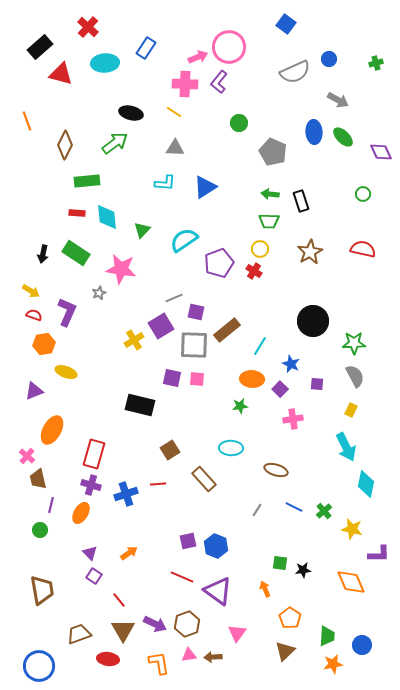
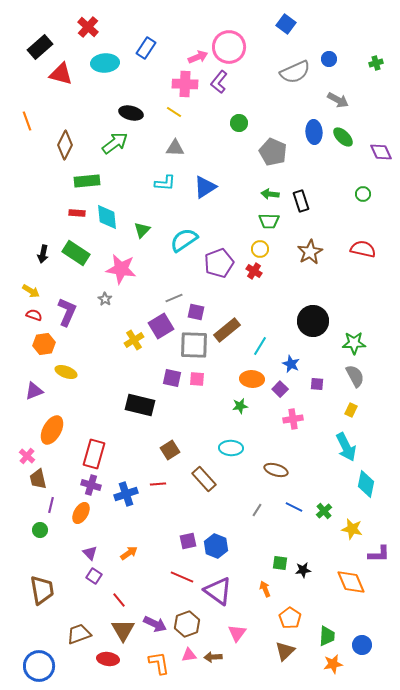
gray star at (99, 293): moved 6 px right, 6 px down; rotated 16 degrees counterclockwise
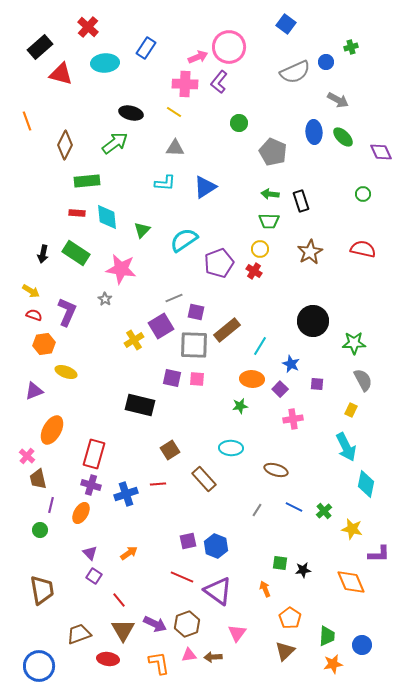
blue circle at (329, 59): moved 3 px left, 3 px down
green cross at (376, 63): moved 25 px left, 16 px up
gray semicircle at (355, 376): moved 8 px right, 4 px down
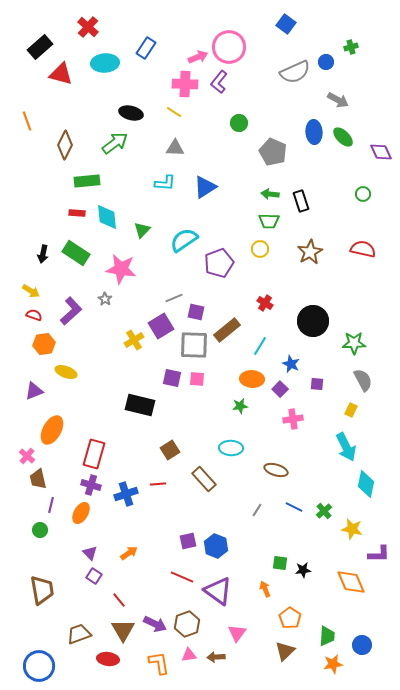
red cross at (254, 271): moved 11 px right, 32 px down
purple L-shape at (67, 312): moved 4 px right, 1 px up; rotated 24 degrees clockwise
brown arrow at (213, 657): moved 3 px right
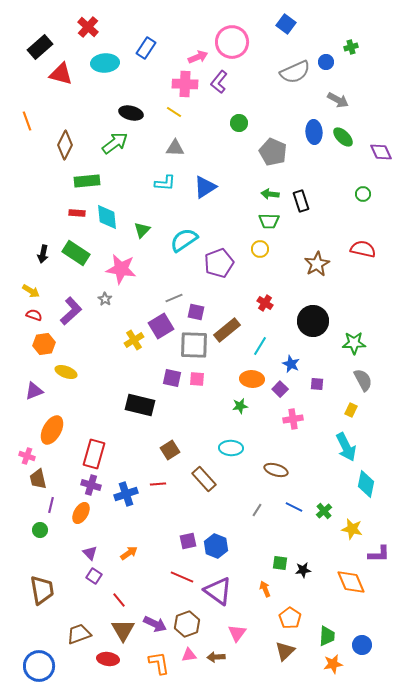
pink circle at (229, 47): moved 3 px right, 5 px up
brown star at (310, 252): moved 7 px right, 12 px down
pink cross at (27, 456): rotated 21 degrees counterclockwise
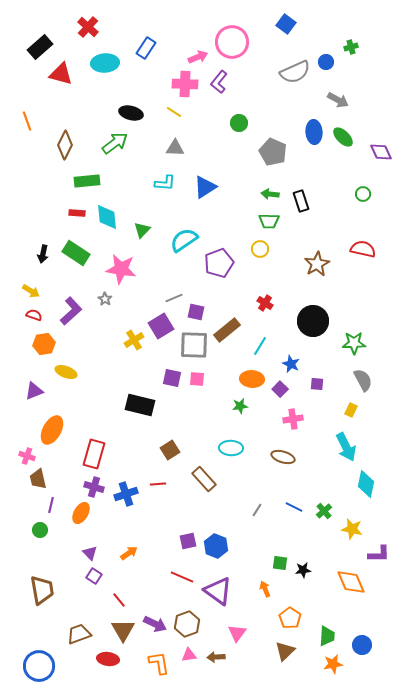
brown ellipse at (276, 470): moved 7 px right, 13 px up
purple cross at (91, 485): moved 3 px right, 2 px down
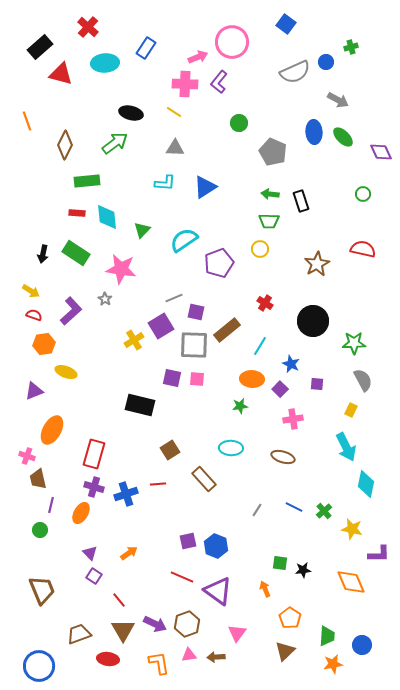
brown trapezoid at (42, 590): rotated 12 degrees counterclockwise
